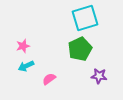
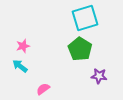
green pentagon: rotated 15 degrees counterclockwise
cyan arrow: moved 6 px left; rotated 63 degrees clockwise
pink semicircle: moved 6 px left, 10 px down
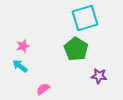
green pentagon: moved 4 px left
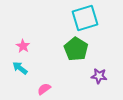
pink star: rotated 24 degrees counterclockwise
cyan arrow: moved 2 px down
pink semicircle: moved 1 px right
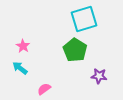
cyan square: moved 1 px left, 1 px down
green pentagon: moved 1 px left, 1 px down
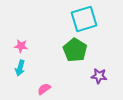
pink star: moved 2 px left; rotated 24 degrees counterclockwise
cyan arrow: rotated 112 degrees counterclockwise
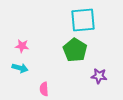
cyan square: moved 1 px left, 1 px down; rotated 12 degrees clockwise
pink star: moved 1 px right
cyan arrow: rotated 91 degrees counterclockwise
pink semicircle: rotated 56 degrees counterclockwise
